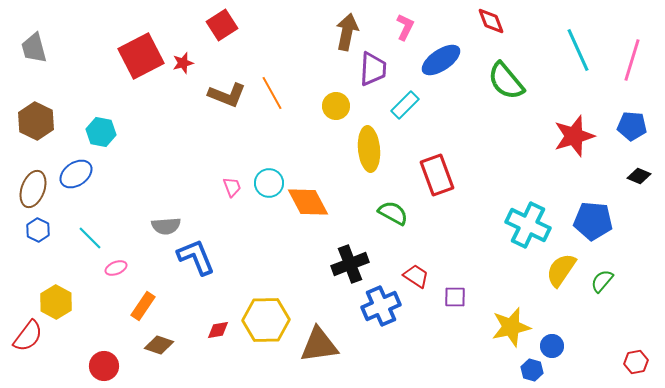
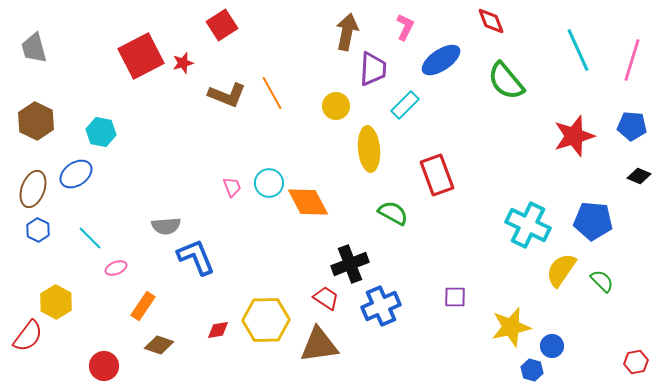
red trapezoid at (416, 276): moved 90 px left, 22 px down
green semicircle at (602, 281): rotated 95 degrees clockwise
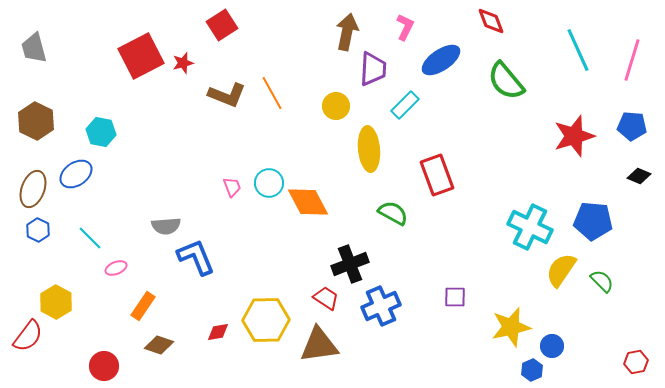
cyan cross at (528, 225): moved 2 px right, 2 px down
red diamond at (218, 330): moved 2 px down
blue hexagon at (532, 370): rotated 20 degrees clockwise
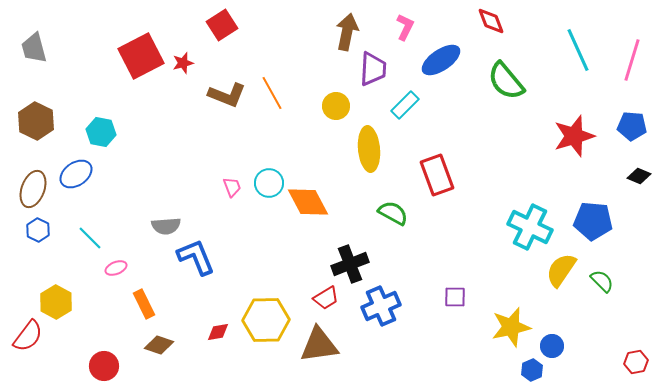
red trapezoid at (326, 298): rotated 116 degrees clockwise
orange rectangle at (143, 306): moved 1 px right, 2 px up; rotated 60 degrees counterclockwise
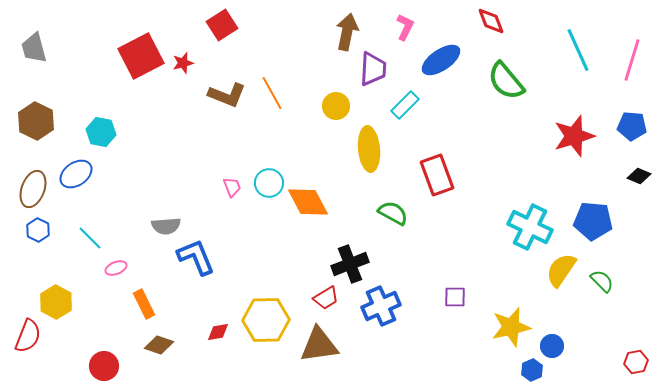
red semicircle at (28, 336): rotated 16 degrees counterclockwise
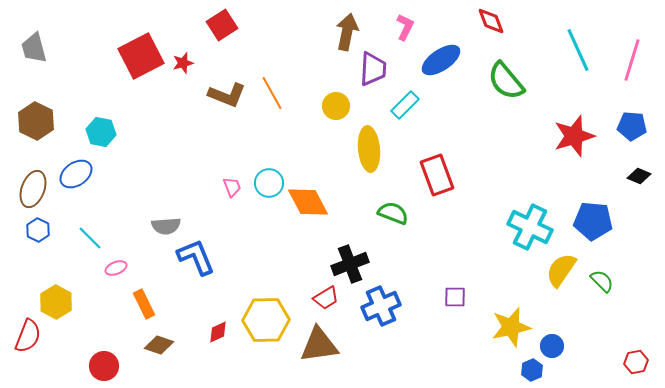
green semicircle at (393, 213): rotated 8 degrees counterclockwise
red diamond at (218, 332): rotated 15 degrees counterclockwise
